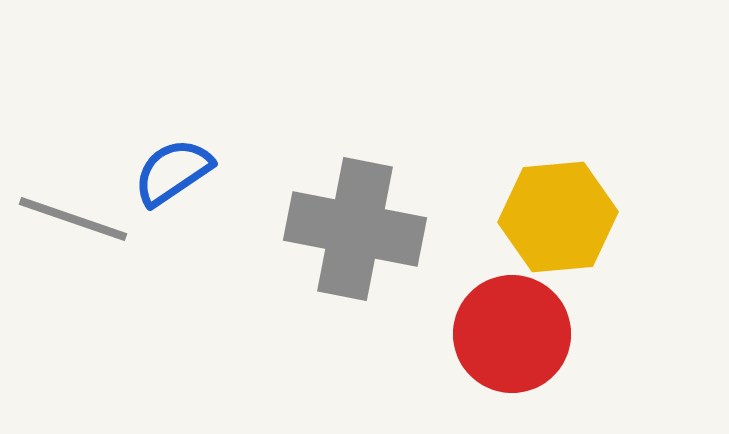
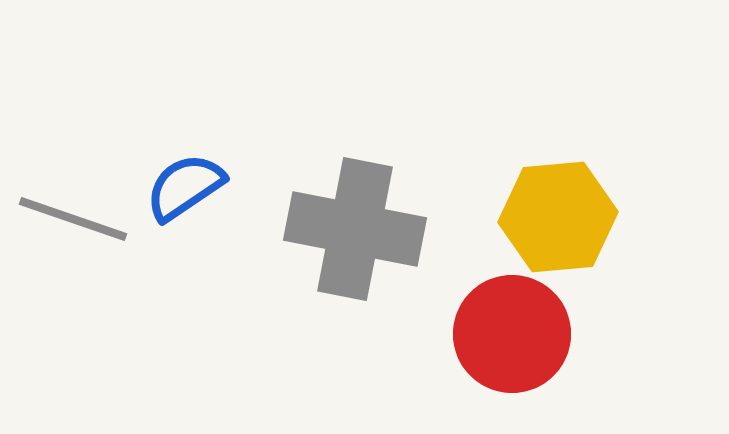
blue semicircle: moved 12 px right, 15 px down
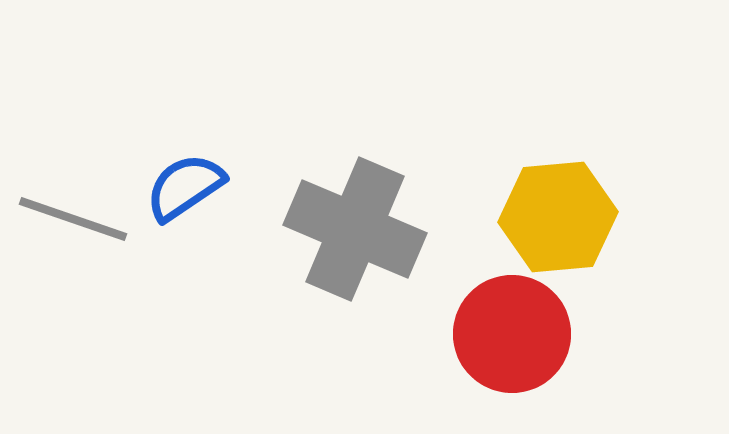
gray cross: rotated 12 degrees clockwise
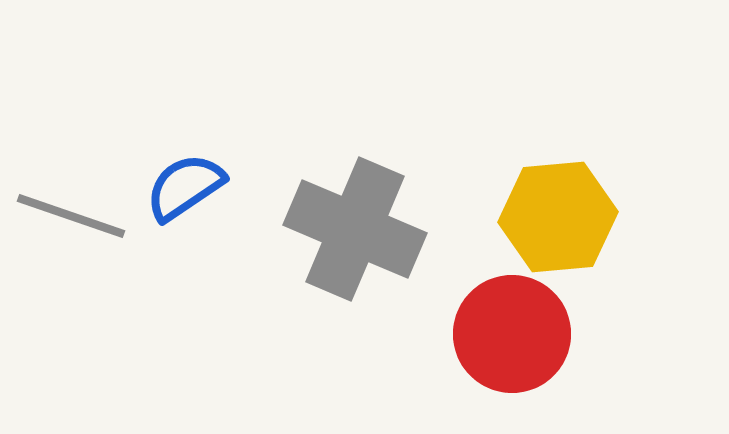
gray line: moved 2 px left, 3 px up
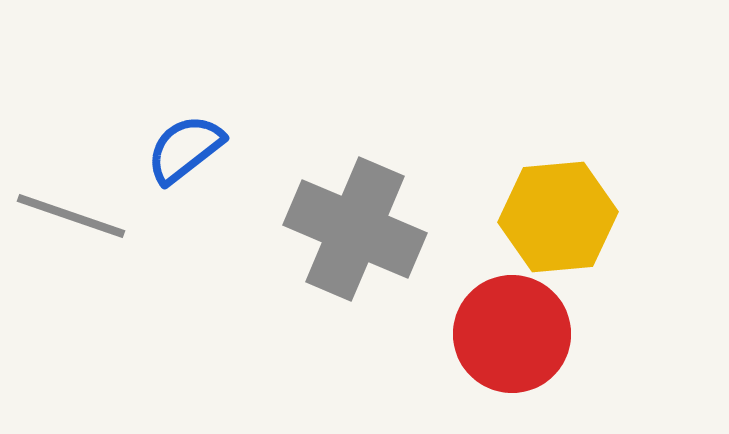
blue semicircle: moved 38 px up; rotated 4 degrees counterclockwise
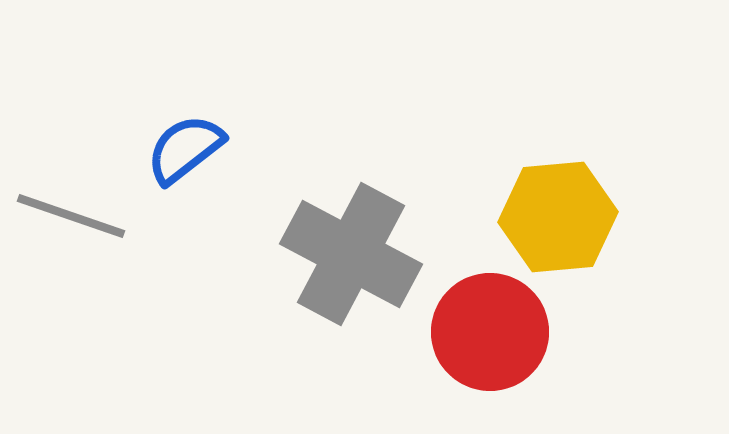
gray cross: moved 4 px left, 25 px down; rotated 5 degrees clockwise
red circle: moved 22 px left, 2 px up
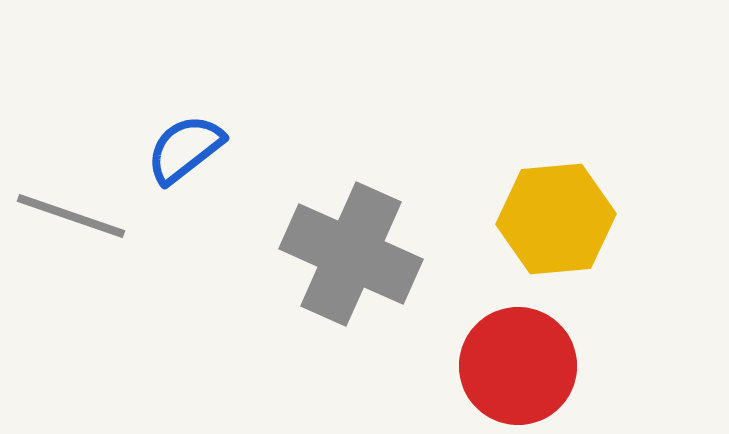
yellow hexagon: moved 2 px left, 2 px down
gray cross: rotated 4 degrees counterclockwise
red circle: moved 28 px right, 34 px down
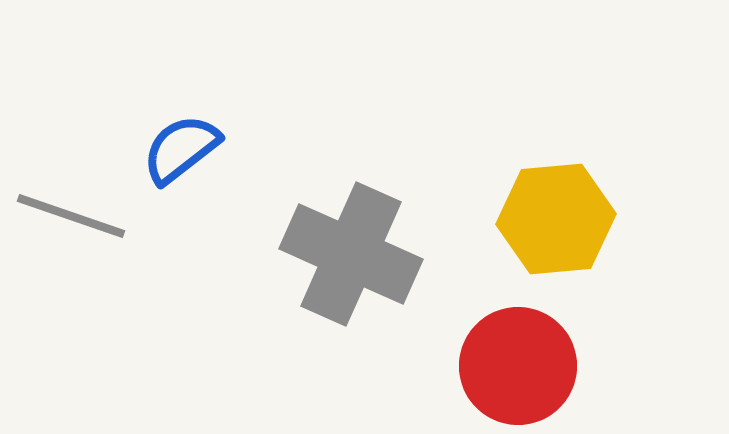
blue semicircle: moved 4 px left
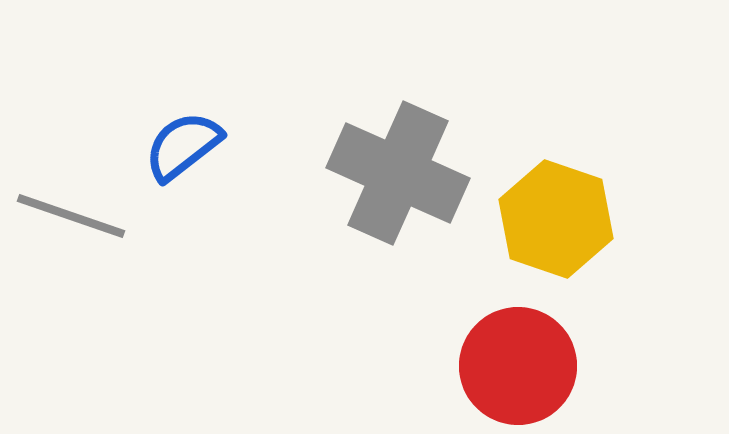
blue semicircle: moved 2 px right, 3 px up
yellow hexagon: rotated 24 degrees clockwise
gray cross: moved 47 px right, 81 px up
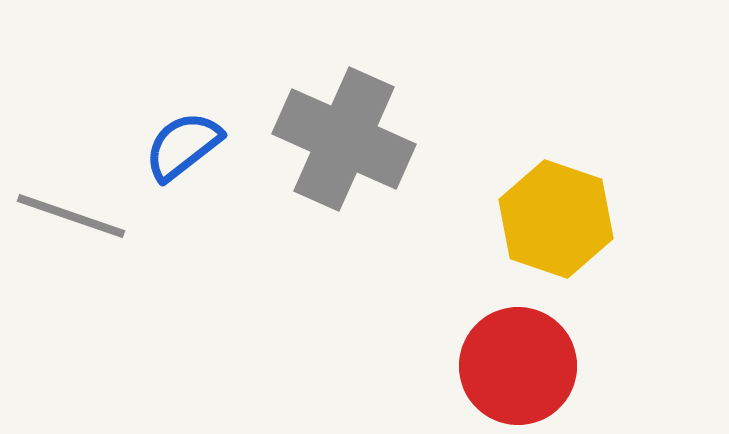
gray cross: moved 54 px left, 34 px up
